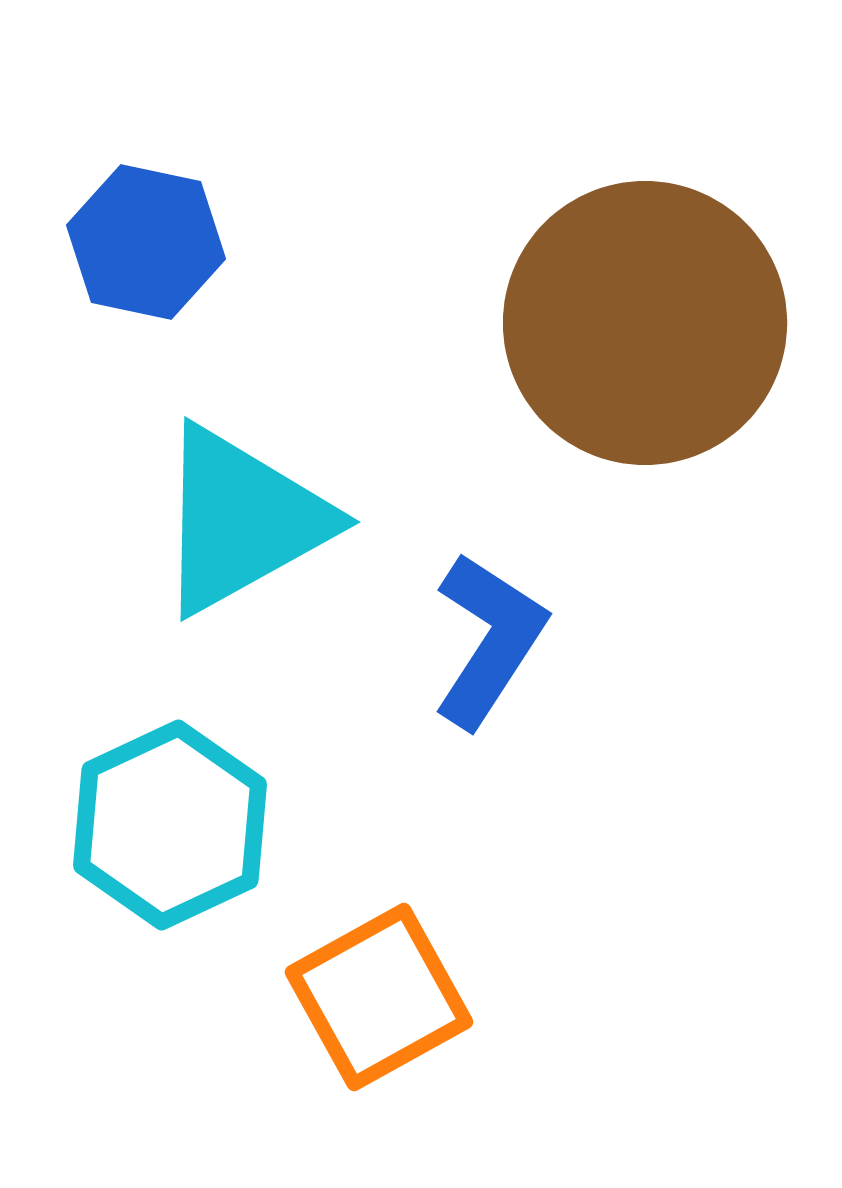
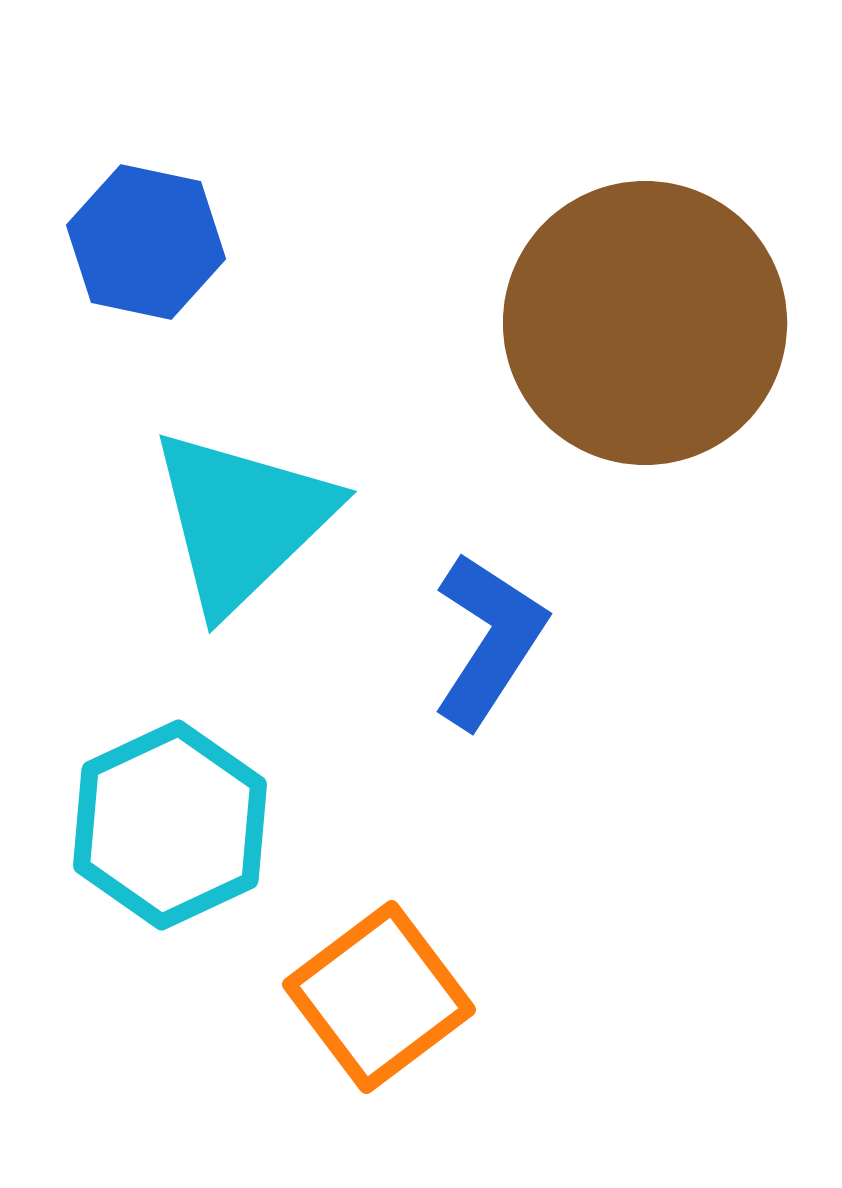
cyan triangle: rotated 15 degrees counterclockwise
orange square: rotated 8 degrees counterclockwise
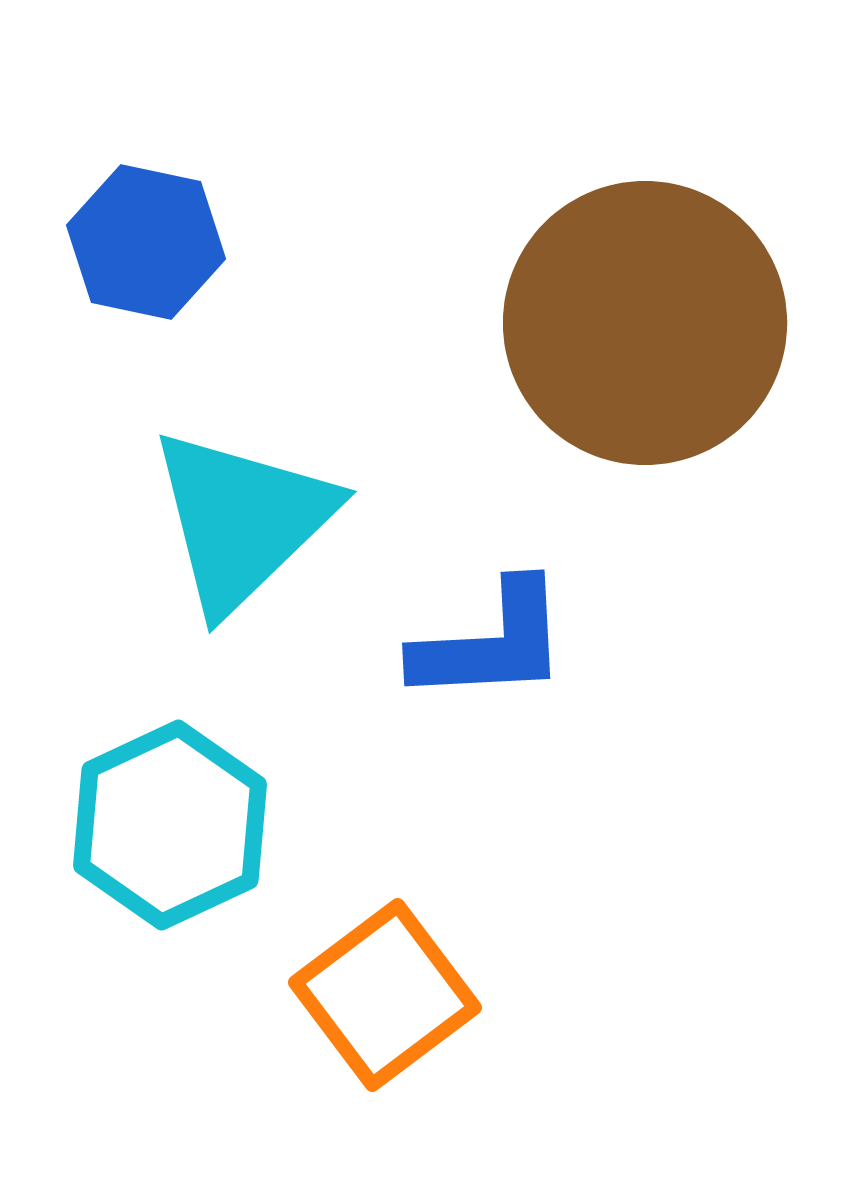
blue L-shape: moved 2 px right, 3 px down; rotated 54 degrees clockwise
orange square: moved 6 px right, 2 px up
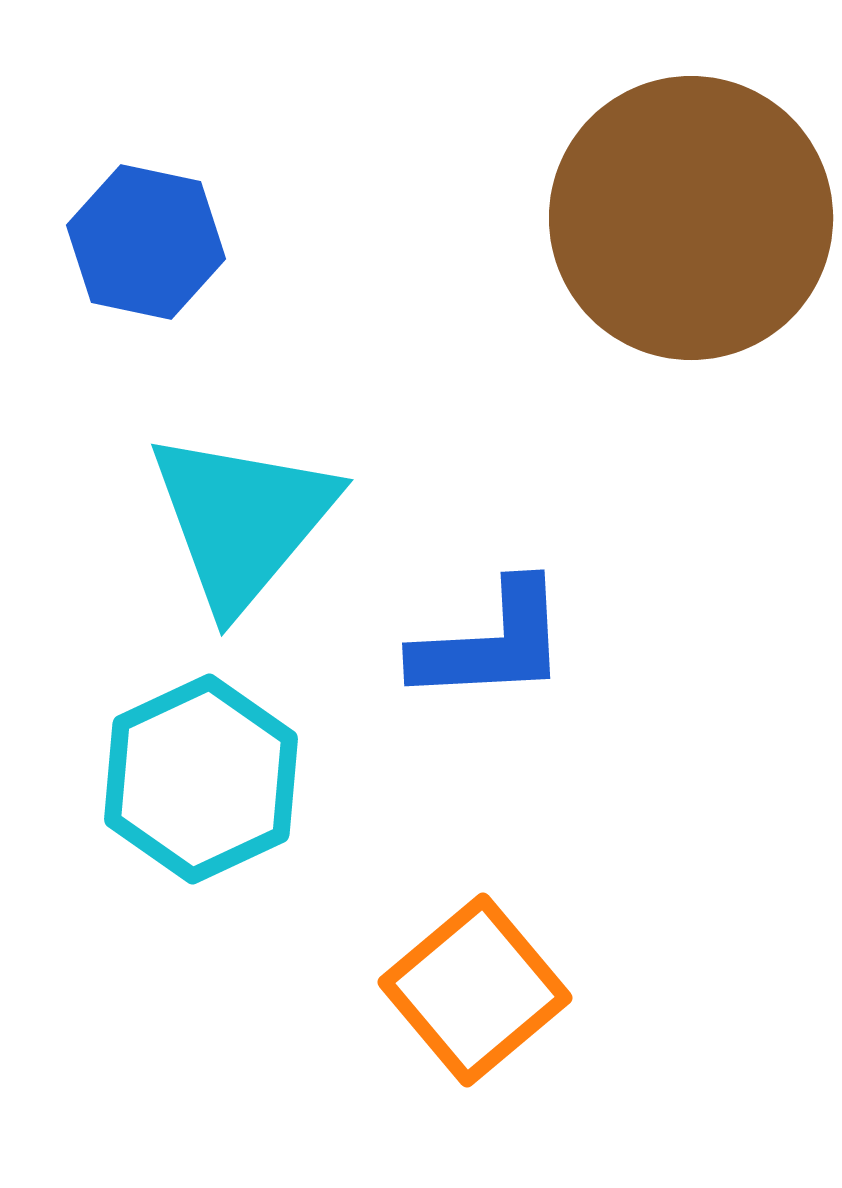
brown circle: moved 46 px right, 105 px up
cyan triangle: rotated 6 degrees counterclockwise
cyan hexagon: moved 31 px right, 46 px up
orange square: moved 90 px right, 5 px up; rotated 3 degrees counterclockwise
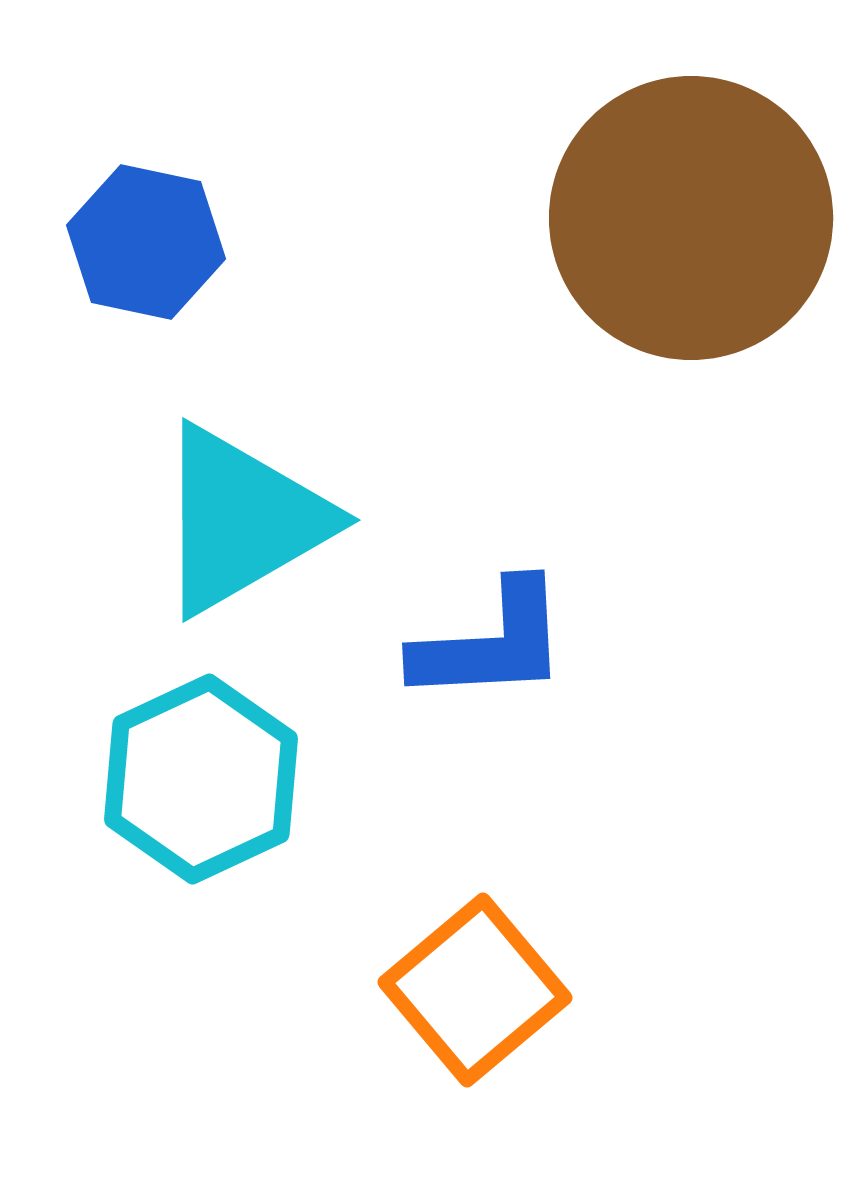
cyan triangle: rotated 20 degrees clockwise
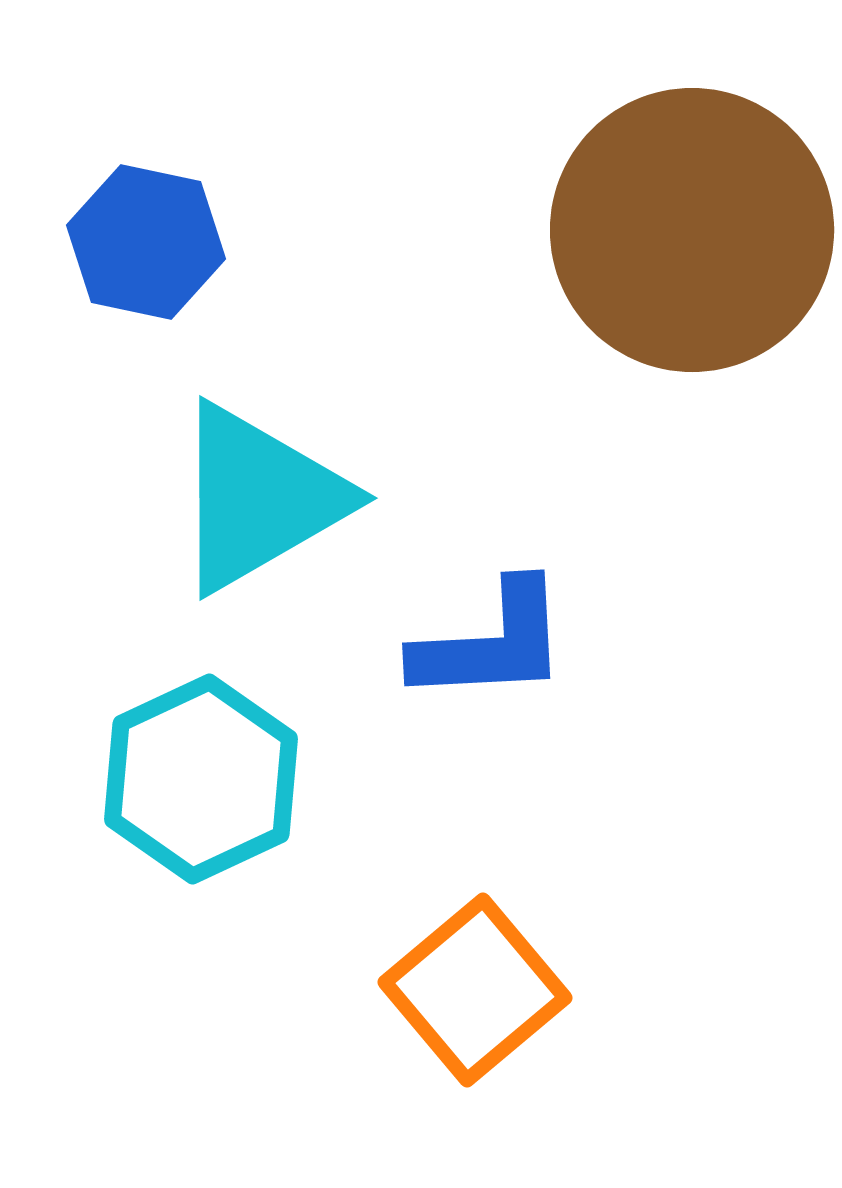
brown circle: moved 1 px right, 12 px down
cyan triangle: moved 17 px right, 22 px up
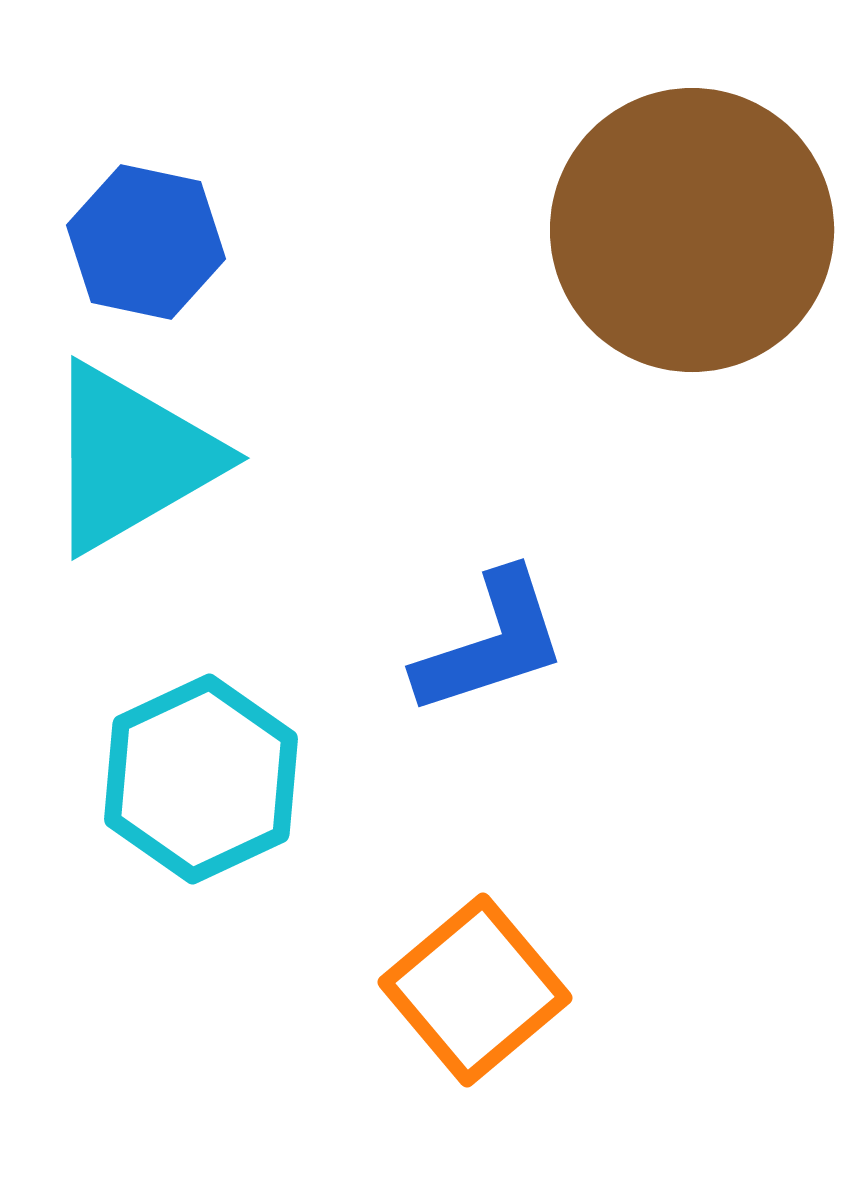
cyan triangle: moved 128 px left, 40 px up
blue L-shape: rotated 15 degrees counterclockwise
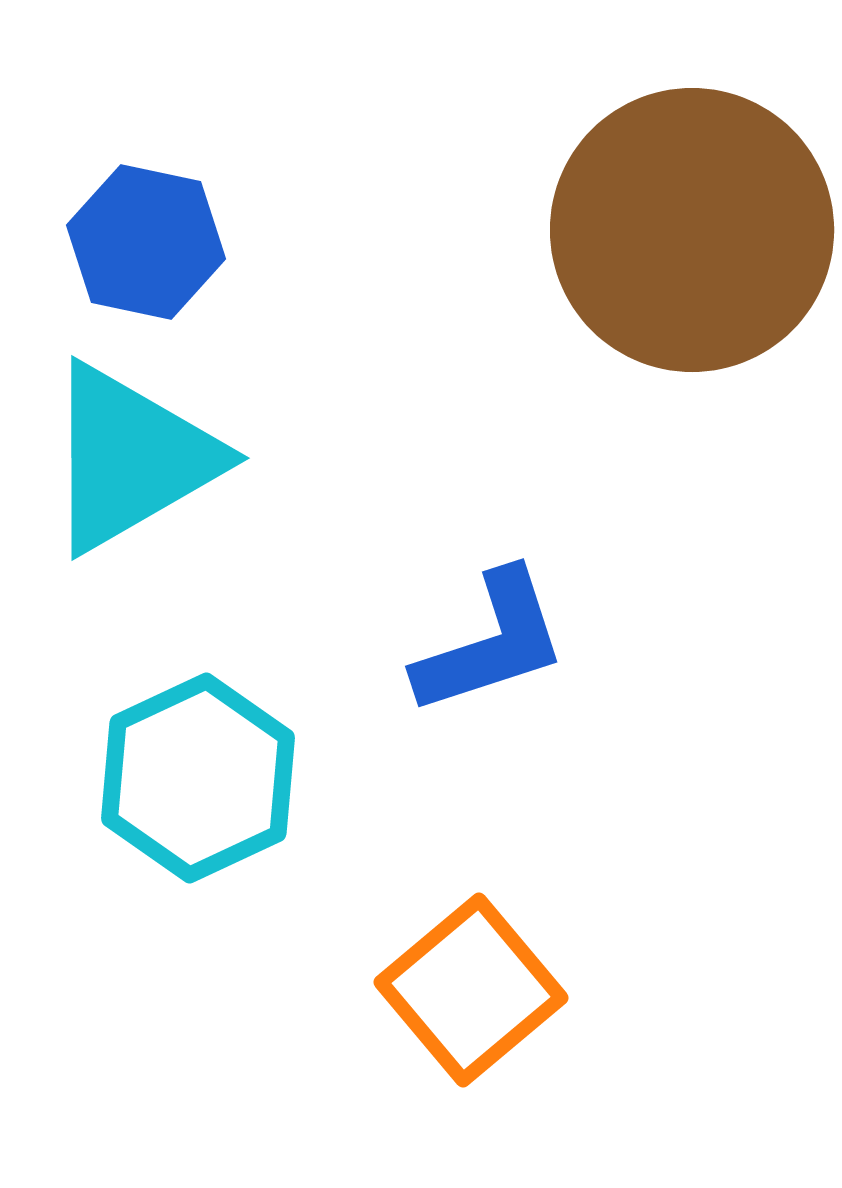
cyan hexagon: moved 3 px left, 1 px up
orange square: moved 4 px left
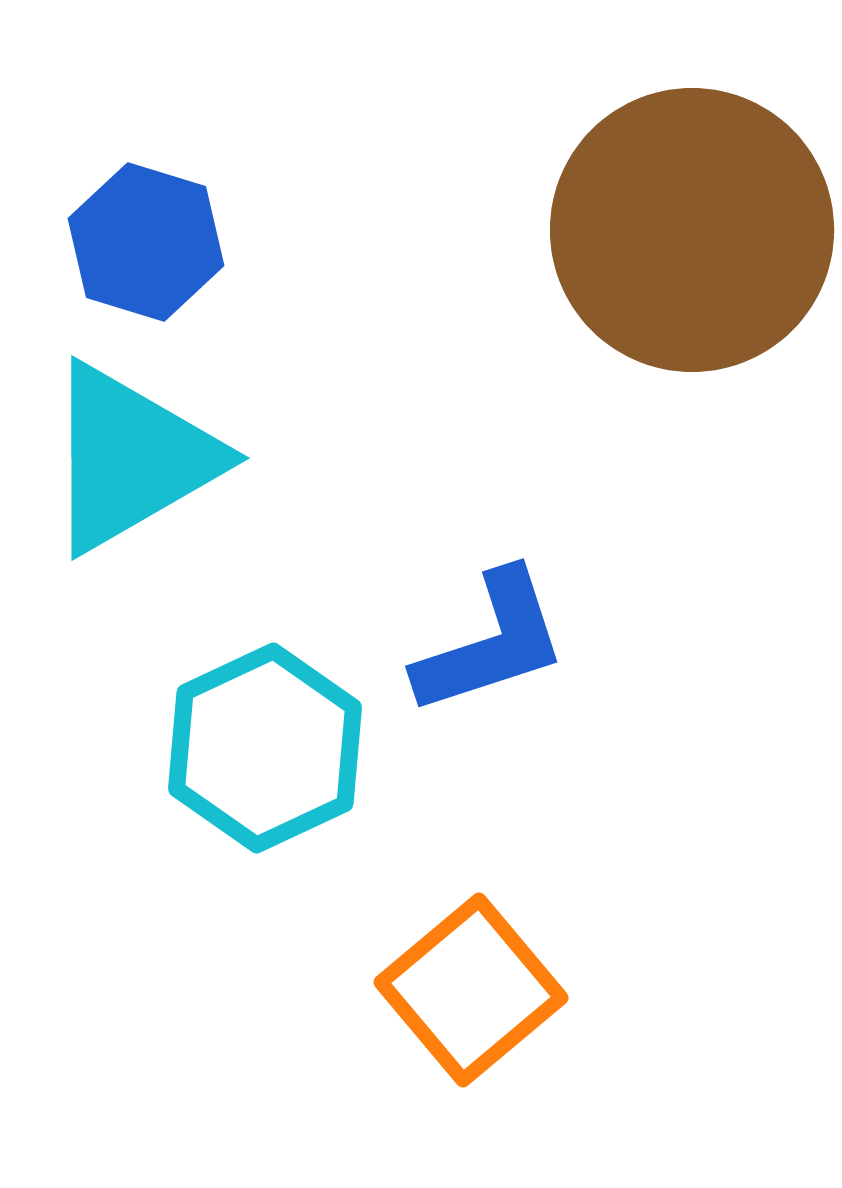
blue hexagon: rotated 5 degrees clockwise
cyan hexagon: moved 67 px right, 30 px up
